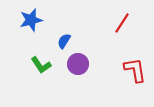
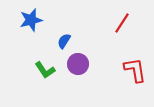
green L-shape: moved 4 px right, 5 px down
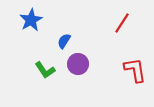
blue star: rotated 15 degrees counterclockwise
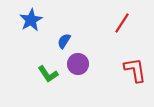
green L-shape: moved 3 px right, 4 px down
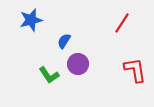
blue star: rotated 15 degrees clockwise
green L-shape: moved 1 px right, 1 px down
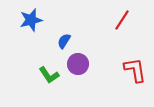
red line: moved 3 px up
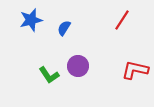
blue semicircle: moved 13 px up
purple circle: moved 2 px down
red L-shape: rotated 68 degrees counterclockwise
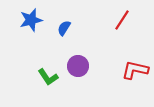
green L-shape: moved 1 px left, 2 px down
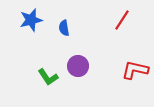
blue semicircle: rotated 42 degrees counterclockwise
